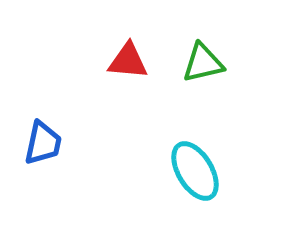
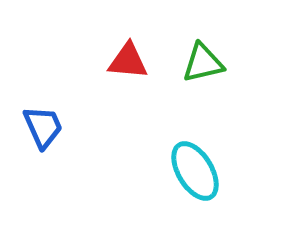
blue trapezoid: moved 16 px up; rotated 36 degrees counterclockwise
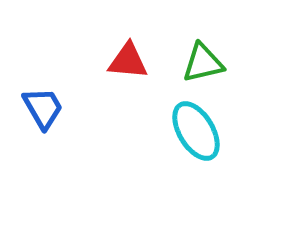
blue trapezoid: moved 19 px up; rotated 6 degrees counterclockwise
cyan ellipse: moved 1 px right, 40 px up
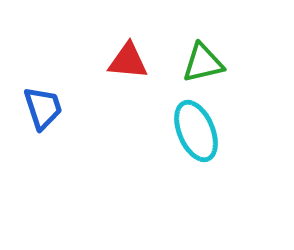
blue trapezoid: rotated 12 degrees clockwise
cyan ellipse: rotated 8 degrees clockwise
